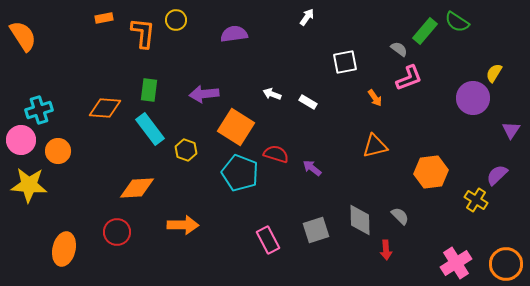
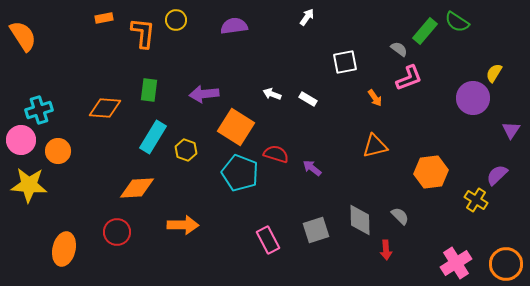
purple semicircle at (234, 34): moved 8 px up
white rectangle at (308, 102): moved 3 px up
cyan rectangle at (150, 129): moved 3 px right, 8 px down; rotated 68 degrees clockwise
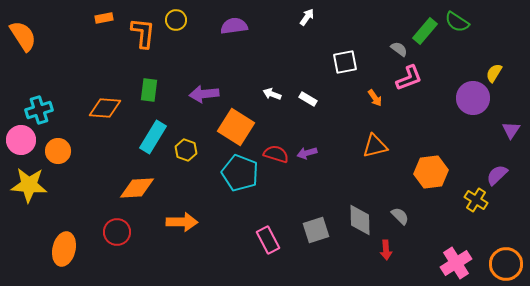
purple arrow at (312, 168): moved 5 px left, 15 px up; rotated 54 degrees counterclockwise
orange arrow at (183, 225): moved 1 px left, 3 px up
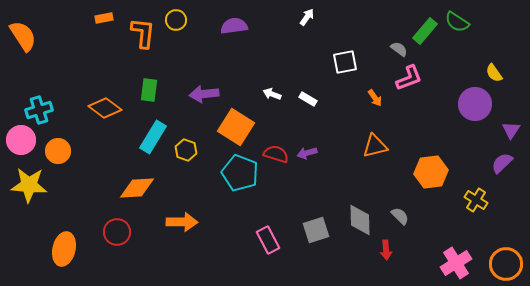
yellow semicircle at (494, 73): rotated 66 degrees counterclockwise
purple circle at (473, 98): moved 2 px right, 6 px down
orange diamond at (105, 108): rotated 32 degrees clockwise
purple semicircle at (497, 175): moved 5 px right, 12 px up
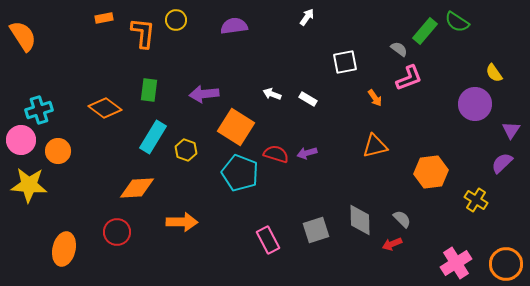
gray semicircle at (400, 216): moved 2 px right, 3 px down
red arrow at (386, 250): moved 6 px right, 6 px up; rotated 72 degrees clockwise
